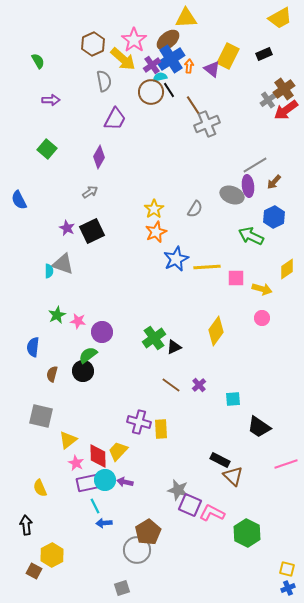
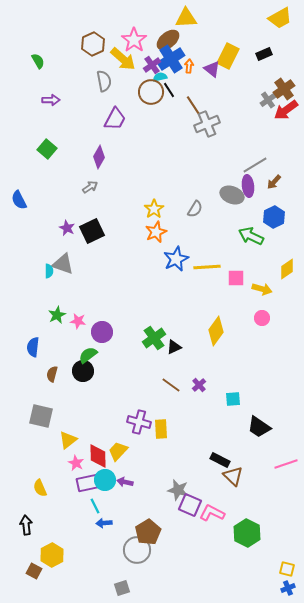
gray arrow at (90, 192): moved 5 px up
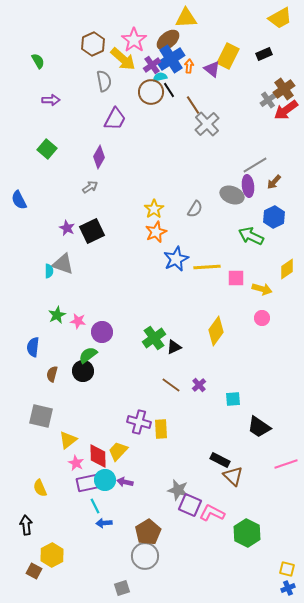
gray cross at (207, 124): rotated 20 degrees counterclockwise
gray circle at (137, 550): moved 8 px right, 6 px down
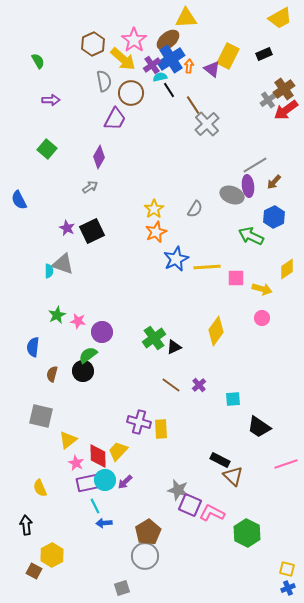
brown circle at (151, 92): moved 20 px left, 1 px down
purple arrow at (125, 482): rotated 56 degrees counterclockwise
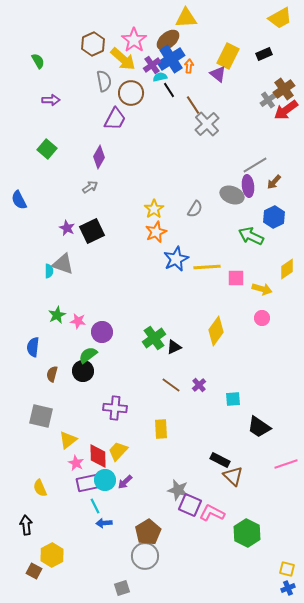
purple triangle at (212, 69): moved 6 px right, 5 px down
purple cross at (139, 422): moved 24 px left, 14 px up; rotated 10 degrees counterclockwise
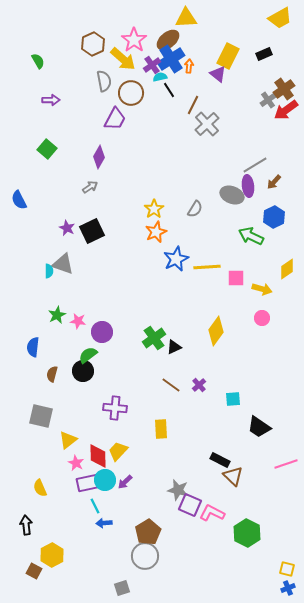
brown line at (193, 105): rotated 60 degrees clockwise
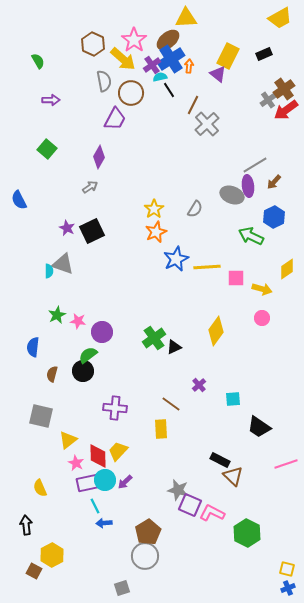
brown hexagon at (93, 44): rotated 10 degrees counterclockwise
brown line at (171, 385): moved 19 px down
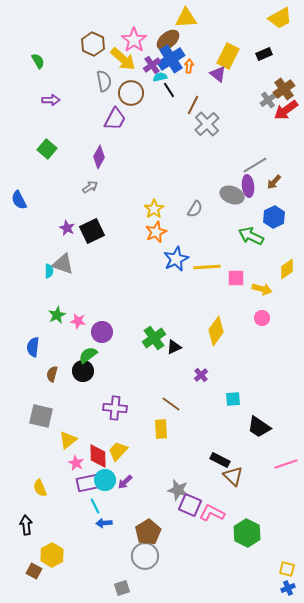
purple cross at (199, 385): moved 2 px right, 10 px up
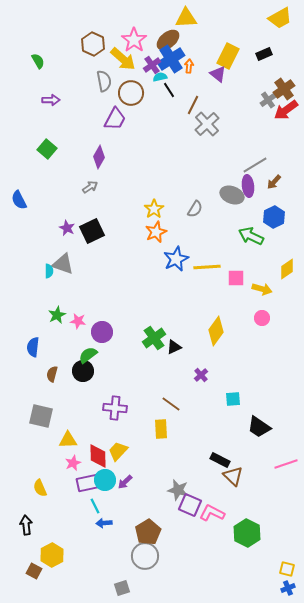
yellow triangle at (68, 440): rotated 36 degrees clockwise
pink star at (76, 463): moved 3 px left; rotated 21 degrees clockwise
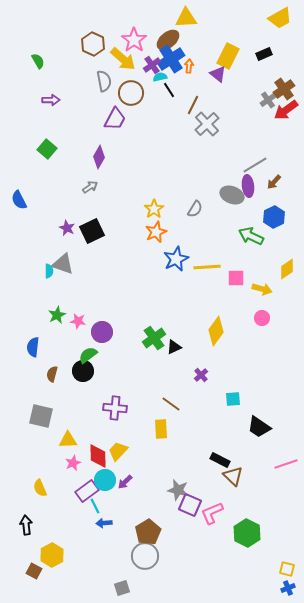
purple rectangle at (88, 483): moved 1 px left, 8 px down; rotated 25 degrees counterclockwise
pink L-shape at (212, 513): rotated 50 degrees counterclockwise
